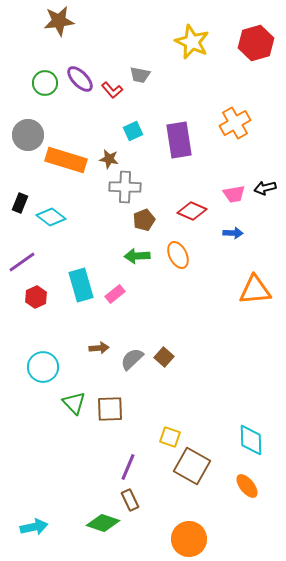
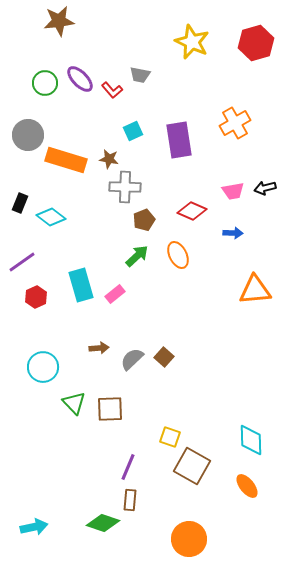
pink trapezoid at (234, 194): moved 1 px left, 3 px up
green arrow at (137, 256): rotated 140 degrees clockwise
brown rectangle at (130, 500): rotated 30 degrees clockwise
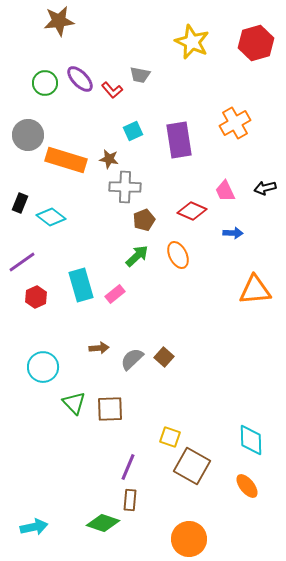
pink trapezoid at (233, 191): moved 8 px left; rotated 75 degrees clockwise
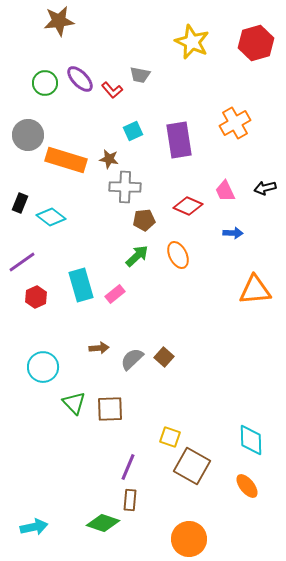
red diamond at (192, 211): moved 4 px left, 5 px up
brown pentagon at (144, 220): rotated 15 degrees clockwise
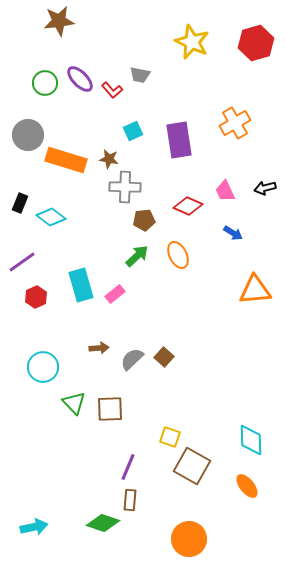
blue arrow at (233, 233): rotated 30 degrees clockwise
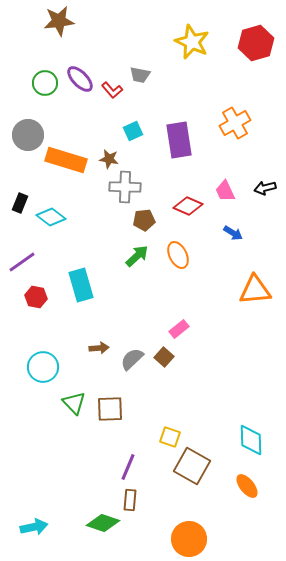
pink rectangle at (115, 294): moved 64 px right, 35 px down
red hexagon at (36, 297): rotated 25 degrees counterclockwise
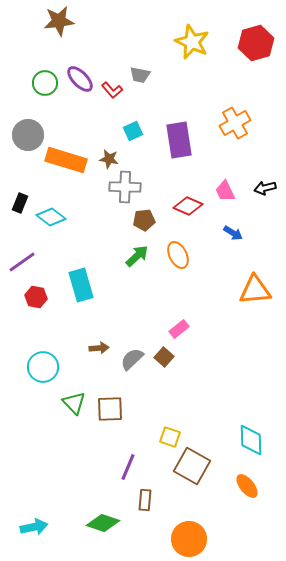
brown rectangle at (130, 500): moved 15 px right
